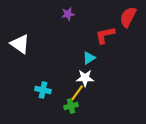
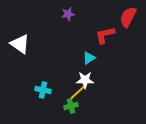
white star: moved 2 px down
yellow line: rotated 12 degrees clockwise
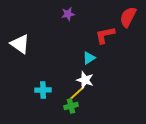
white star: rotated 18 degrees clockwise
cyan cross: rotated 14 degrees counterclockwise
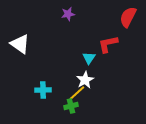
red L-shape: moved 3 px right, 9 px down
cyan triangle: rotated 24 degrees counterclockwise
white star: rotated 24 degrees clockwise
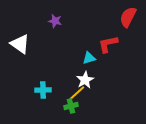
purple star: moved 13 px left, 7 px down; rotated 24 degrees clockwise
cyan triangle: rotated 40 degrees clockwise
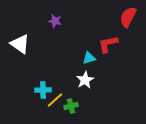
yellow line: moved 22 px left, 7 px down
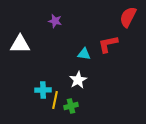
white triangle: rotated 35 degrees counterclockwise
cyan triangle: moved 5 px left, 4 px up; rotated 24 degrees clockwise
white star: moved 7 px left
yellow line: rotated 36 degrees counterclockwise
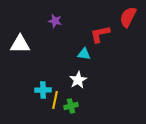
red L-shape: moved 8 px left, 10 px up
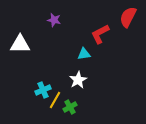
purple star: moved 1 px left, 1 px up
red L-shape: rotated 15 degrees counterclockwise
cyan triangle: rotated 16 degrees counterclockwise
cyan cross: rotated 21 degrees counterclockwise
yellow line: rotated 18 degrees clockwise
green cross: moved 1 px left, 1 px down; rotated 16 degrees counterclockwise
